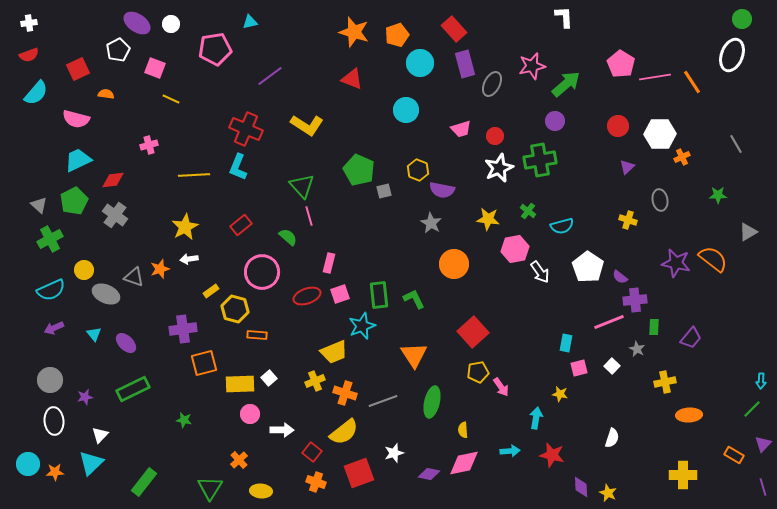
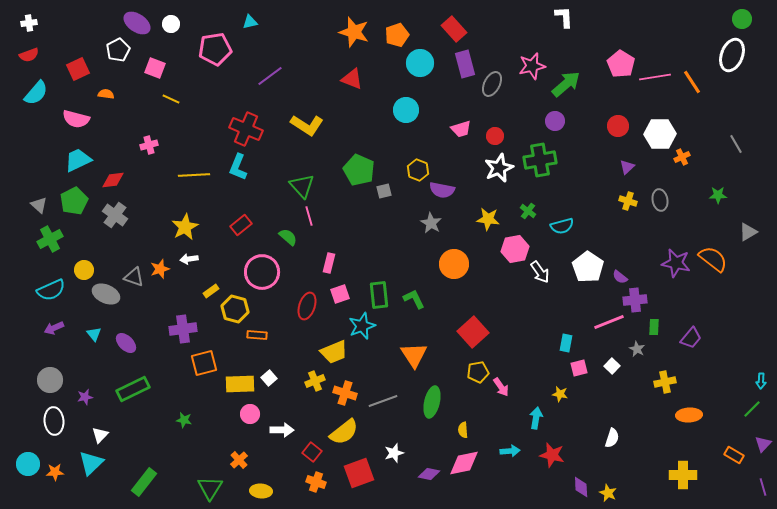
yellow cross at (628, 220): moved 19 px up
red ellipse at (307, 296): moved 10 px down; rotated 52 degrees counterclockwise
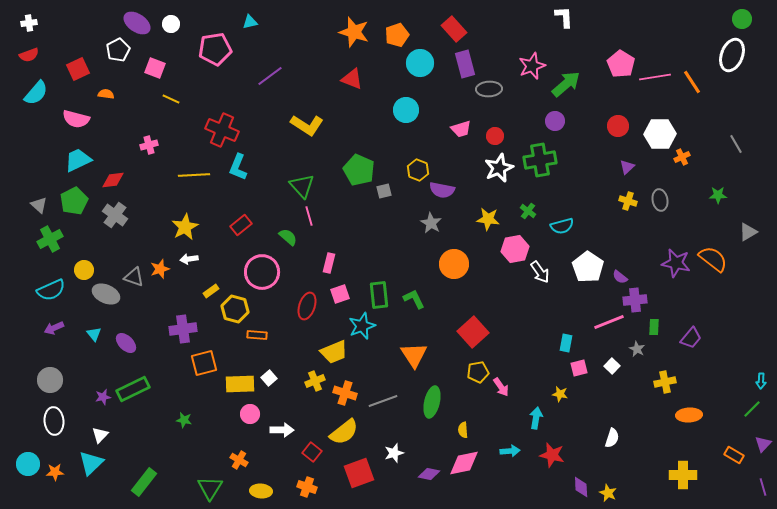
pink star at (532, 66): rotated 8 degrees counterclockwise
gray ellipse at (492, 84): moved 3 px left, 5 px down; rotated 60 degrees clockwise
red cross at (246, 129): moved 24 px left, 1 px down
purple star at (85, 397): moved 18 px right
orange cross at (239, 460): rotated 18 degrees counterclockwise
orange cross at (316, 482): moved 9 px left, 5 px down
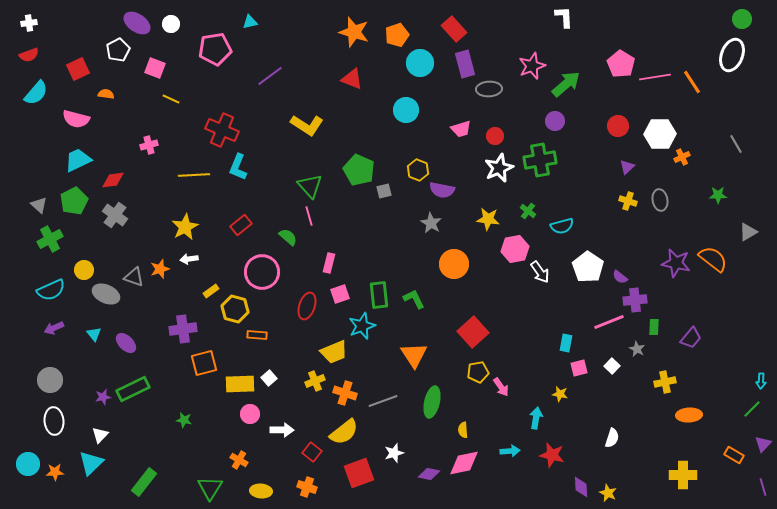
green triangle at (302, 186): moved 8 px right
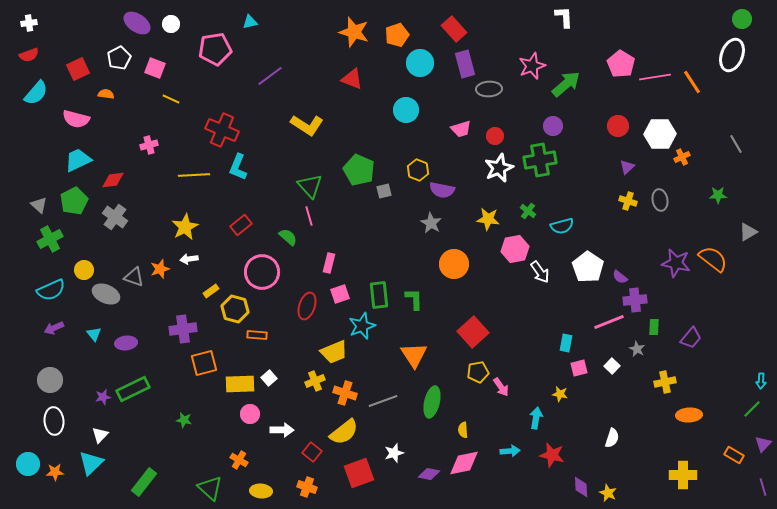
white pentagon at (118, 50): moved 1 px right, 8 px down
purple circle at (555, 121): moved 2 px left, 5 px down
gray cross at (115, 215): moved 2 px down
green L-shape at (414, 299): rotated 25 degrees clockwise
purple ellipse at (126, 343): rotated 50 degrees counterclockwise
green triangle at (210, 488): rotated 20 degrees counterclockwise
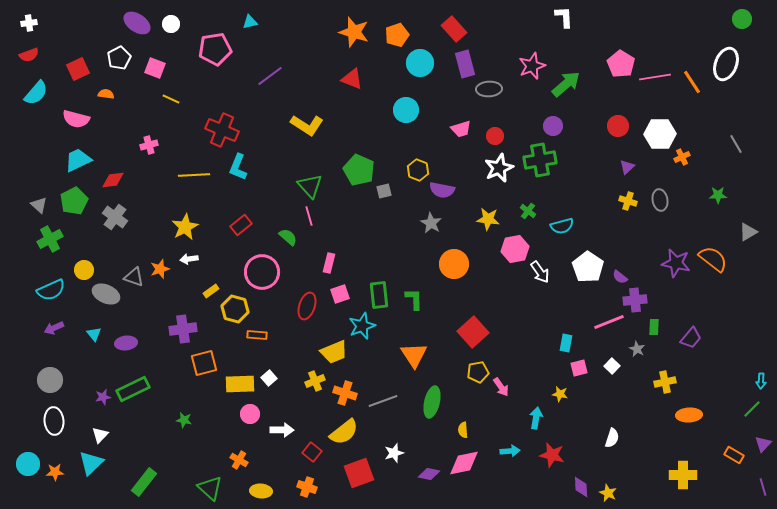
white ellipse at (732, 55): moved 6 px left, 9 px down
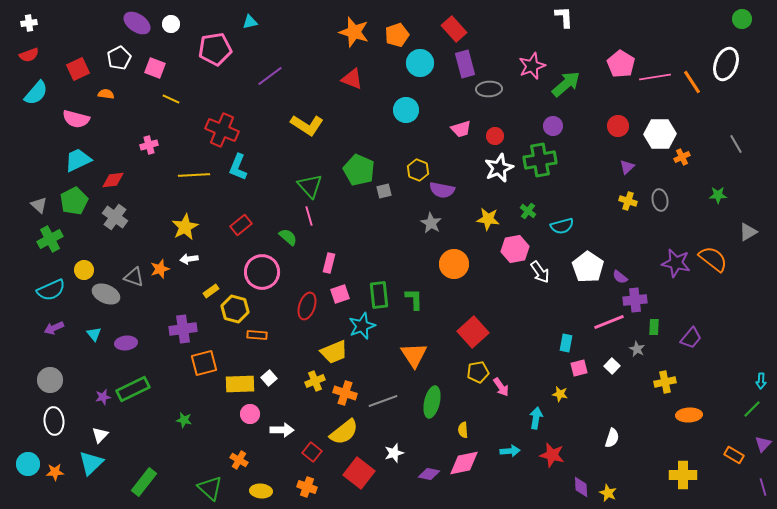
red square at (359, 473): rotated 32 degrees counterclockwise
